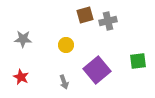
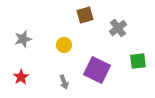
gray cross: moved 10 px right, 7 px down; rotated 24 degrees counterclockwise
gray star: rotated 18 degrees counterclockwise
yellow circle: moved 2 px left
purple square: rotated 24 degrees counterclockwise
red star: rotated 14 degrees clockwise
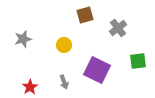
red star: moved 9 px right, 10 px down
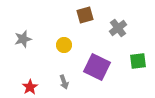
purple square: moved 3 px up
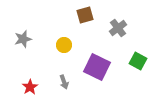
green square: rotated 36 degrees clockwise
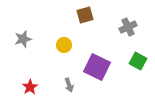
gray cross: moved 10 px right, 1 px up; rotated 12 degrees clockwise
gray arrow: moved 5 px right, 3 px down
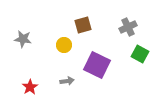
brown square: moved 2 px left, 10 px down
gray star: rotated 24 degrees clockwise
green square: moved 2 px right, 7 px up
purple square: moved 2 px up
gray arrow: moved 2 px left, 4 px up; rotated 80 degrees counterclockwise
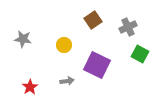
brown square: moved 10 px right, 5 px up; rotated 18 degrees counterclockwise
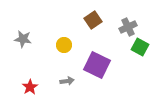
green square: moved 7 px up
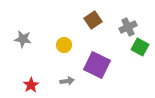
red star: moved 1 px right, 2 px up
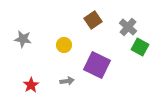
gray cross: rotated 24 degrees counterclockwise
